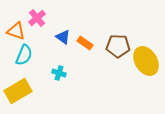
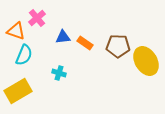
blue triangle: rotated 42 degrees counterclockwise
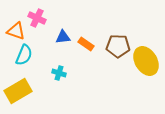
pink cross: rotated 24 degrees counterclockwise
orange rectangle: moved 1 px right, 1 px down
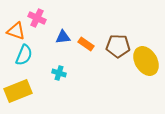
yellow rectangle: rotated 8 degrees clockwise
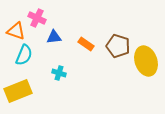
blue triangle: moved 9 px left
brown pentagon: rotated 15 degrees clockwise
yellow ellipse: rotated 12 degrees clockwise
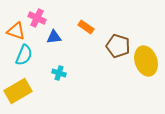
orange rectangle: moved 17 px up
yellow rectangle: rotated 8 degrees counterclockwise
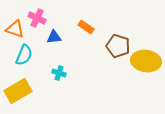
orange triangle: moved 1 px left, 2 px up
yellow ellipse: rotated 64 degrees counterclockwise
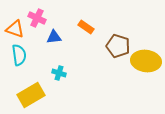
cyan semicircle: moved 5 px left; rotated 30 degrees counterclockwise
yellow rectangle: moved 13 px right, 4 px down
